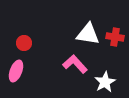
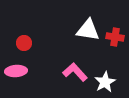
white triangle: moved 4 px up
pink L-shape: moved 8 px down
pink ellipse: rotated 65 degrees clockwise
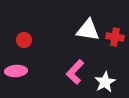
red circle: moved 3 px up
pink L-shape: rotated 95 degrees counterclockwise
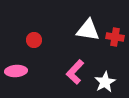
red circle: moved 10 px right
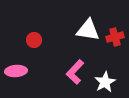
red cross: rotated 24 degrees counterclockwise
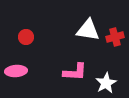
red circle: moved 8 px left, 3 px up
pink L-shape: rotated 130 degrees counterclockwise
white star: moved 1 px right, 1 px down
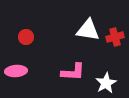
pink L-shape: moved 2 px left
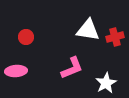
pink L-shape: moved 1 px left, 4 px up; rotated 25 degrees counterclockwise
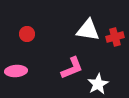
red circle: moved 1 px right, 3 px up
white star: moved 8 px left, 1 px down
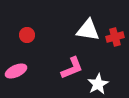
red circle: moved 1 px down
pink ellipse: rotated 20 degrees counterclockwise
